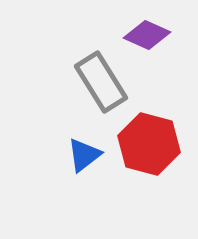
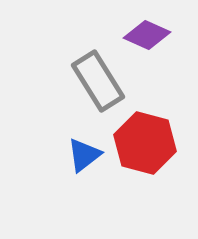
gray rectangle: moved 3 px left, 1 px up
red hexagon: moved 4 px left, 1 px up
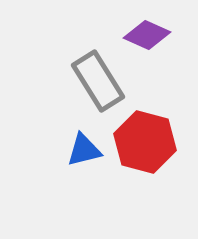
red hexagon: moved 1 px up
blue triangle: moved 5 px up; rotated 24 degrees clockwise
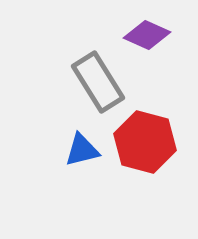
gray rectangle: moved 1 px down
blue triangle: moved 2 px left
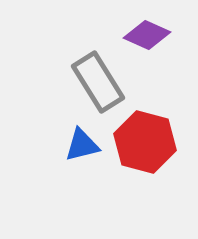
blue triangle: moved 5 px up
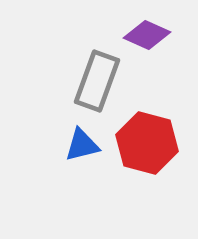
gray rectangle: moved 1 px left, 1 px up; rotated 52 degrees clockwise
red hexagon: moved 2 px right, 1 px down
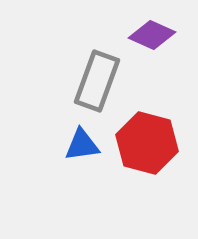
purple diamond: moved 5 px right
blue triangle: rotated 6 degrees clockwise
